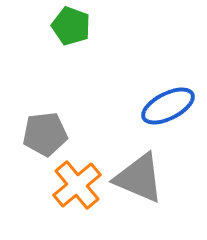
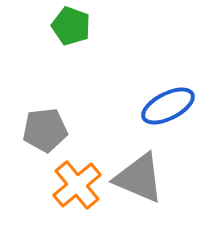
gray pentagon: moved 4 px up
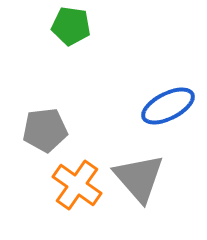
green pentagon: rotated 12 degrees counterclockwise
gray triangle: rotated 26 degrees clockwise
orange cross: rotated 15 degrees counterclockwise
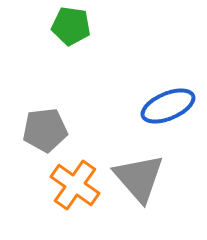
blue ellipse: rotated 4 degrees clockwise
orange cross: moved 2 px left
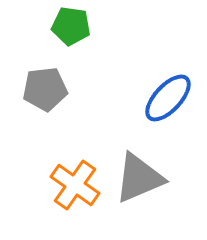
blue ellipse: moved 8 px up; rotated 24 degrees counterclockwise
gray pentagon: moved 41 px up
gray triangle: rotated 48 degrees clockwise
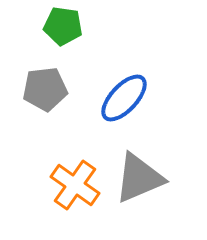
green pentagon: moved 8 px left
blue ellipse: moved 44 px left
